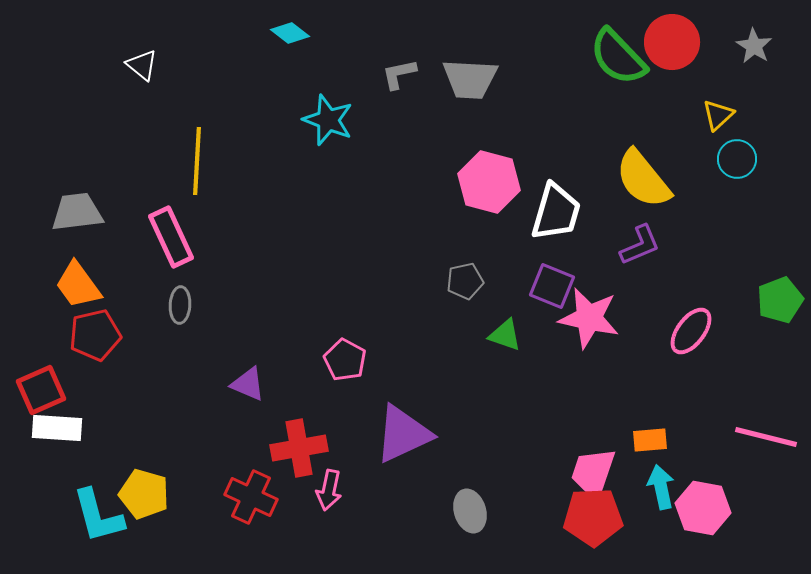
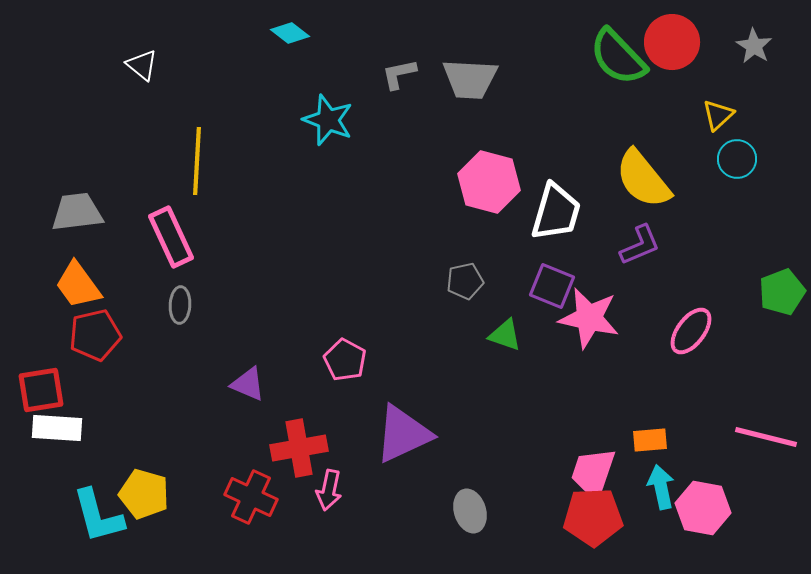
green pentagon at (780, 300): moved 2 px right, 8 px up
red square at (41, 390): rotated 15 degrees clockwise
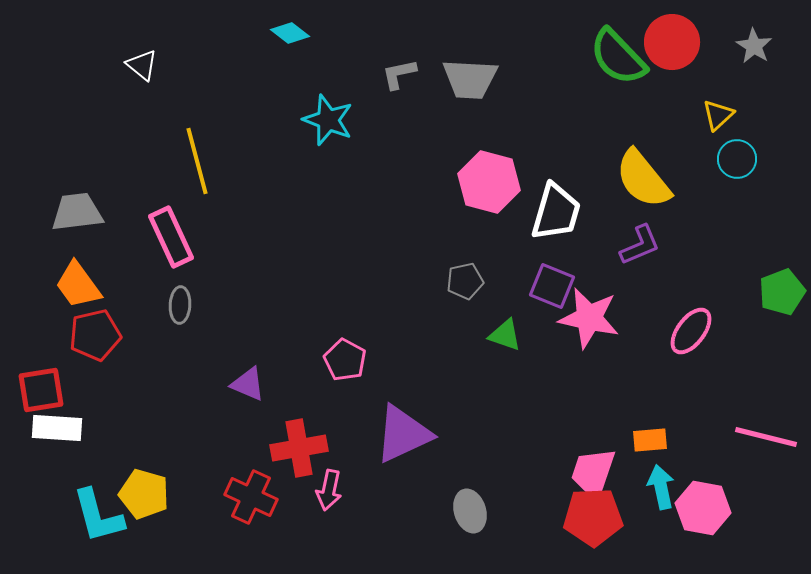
yellow line at (197, 161): rotated 18 degrees counterclockwise
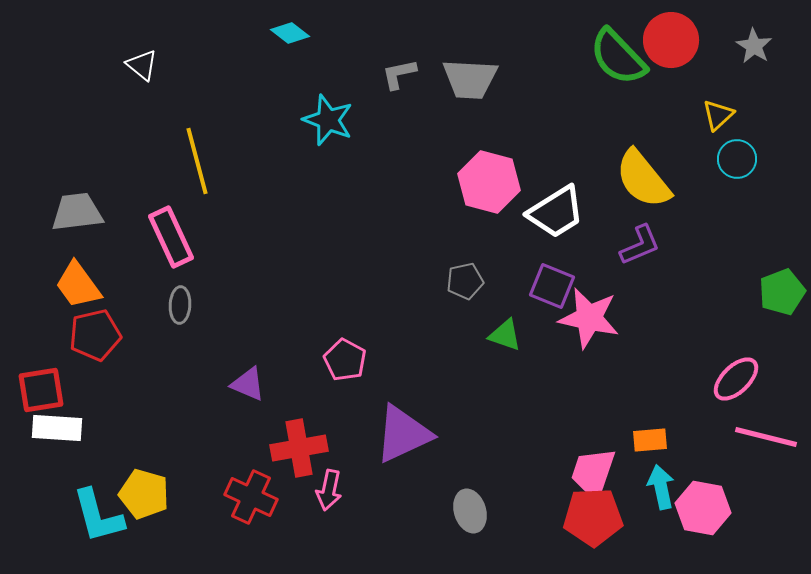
red circle at (672, 42): moved 1 px left, 2 px up
white trapezoid at (556, 212): rotated 42 degrees clockwise
pink ellipse at (691, 331): moved 45 px right, 48 px down; rotated 9 degrees clockwise
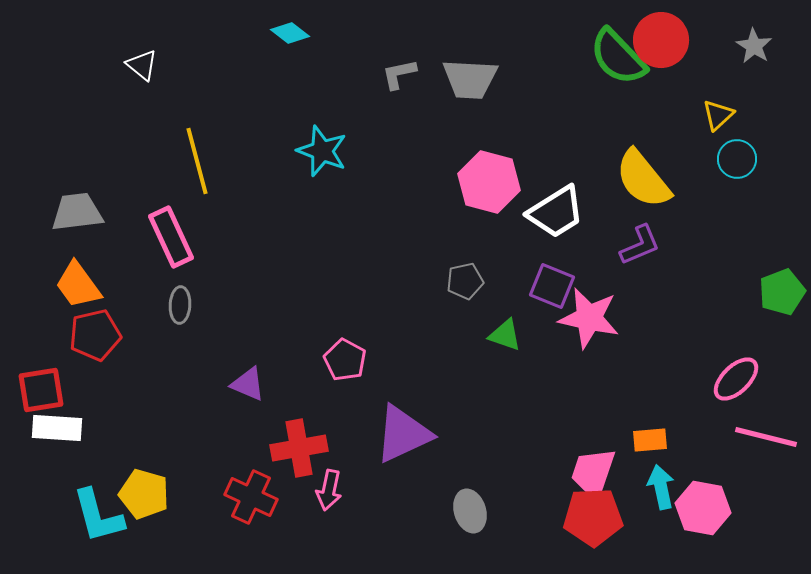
red circle at (671, 40): moved 10 px left
cyan star at (328, 120): moved 6 px left, 31 px down
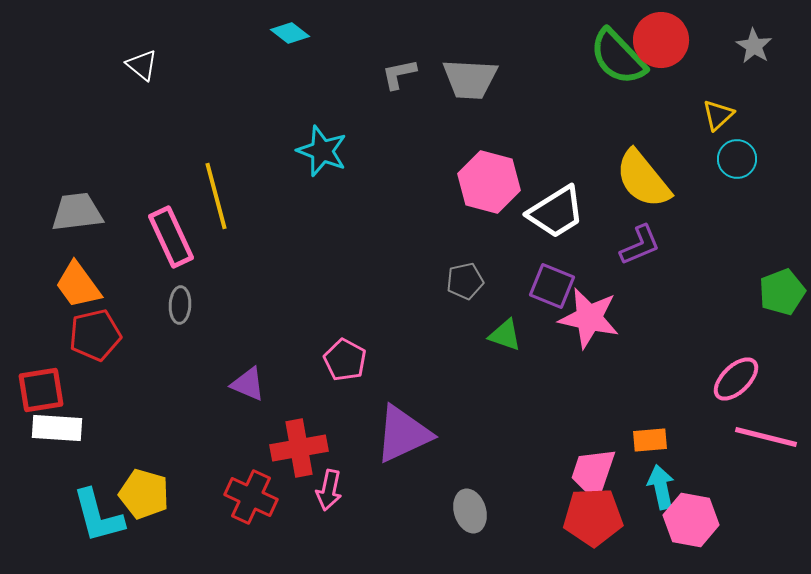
yellow line at (197, 161): moved 19 px right, 35 px down
pink hexagon at (703, 508): moved 12 px left, 12 px down
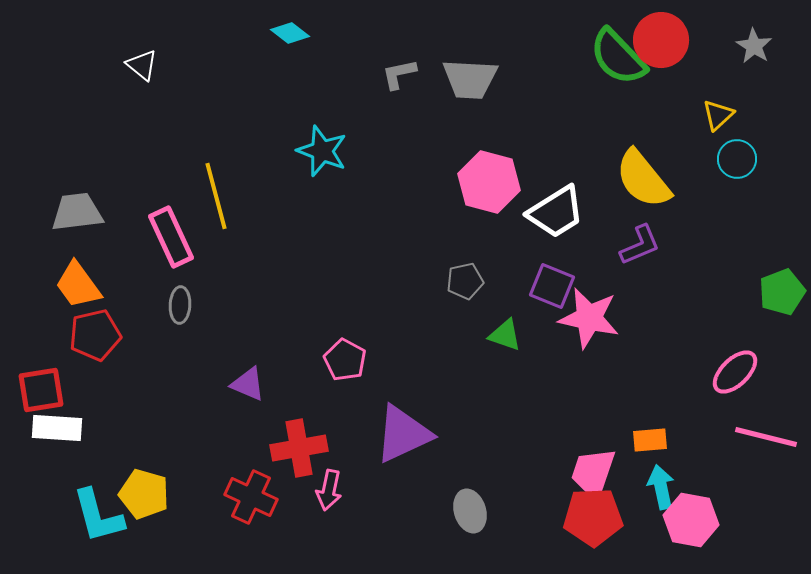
pink ellipse at (736, 379): moved 1 px left, 7 px up
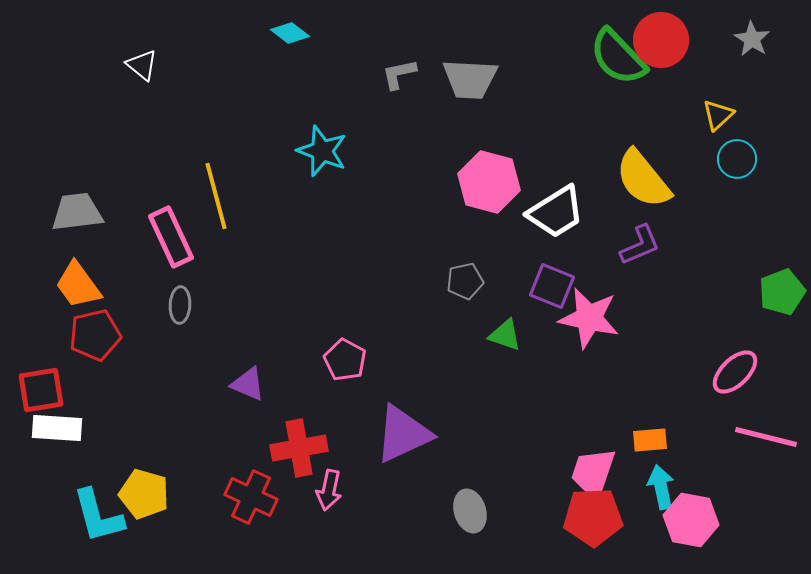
gray star at (754, 46): moved 2 px left, 7 px up
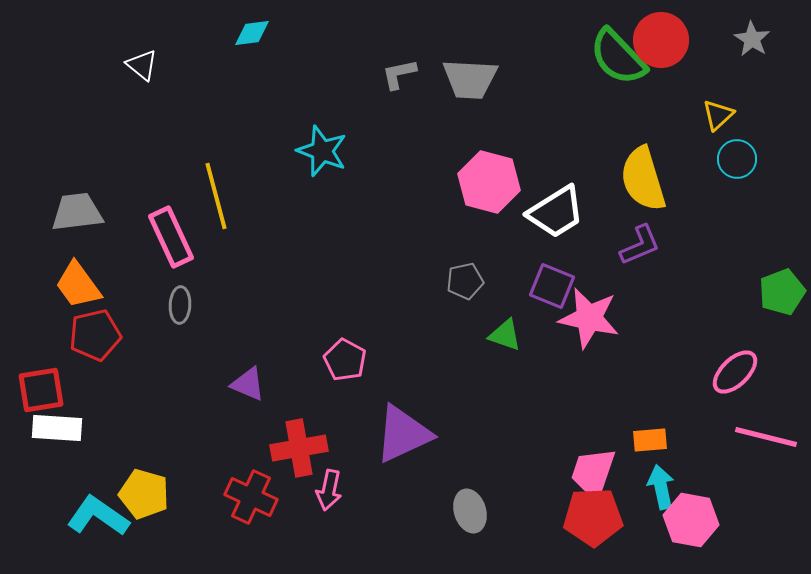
cyan diamond at (290, 33): moved 38 px left; rotated 45 degrees counterclockwise
yellow semicircle at (643, 179): rotated 22 degrees clockwise
cyan L-shape at (98, 516): rotated 140 degrees clockwise
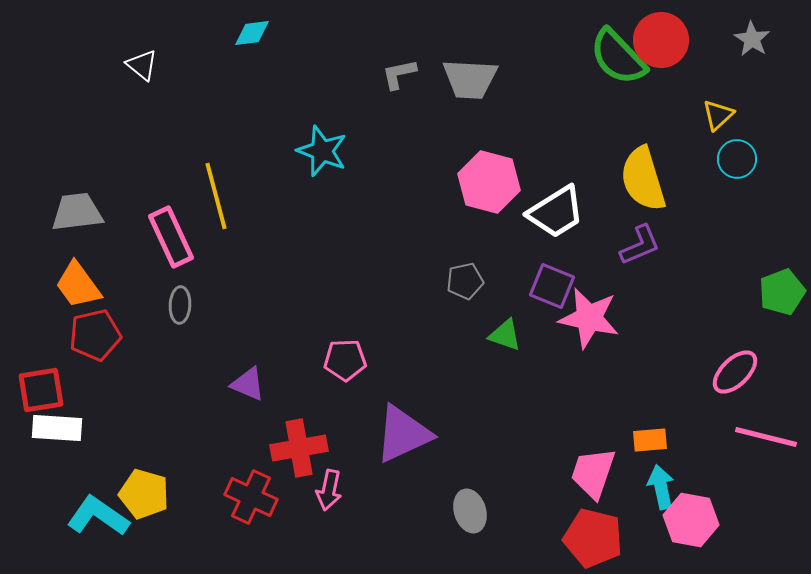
pink pentagon at (345, 360): rotated 30 degrees counterclockwise
red pentagon at (593, 517): moved 21 px down; rotated 16 degrees clockwise
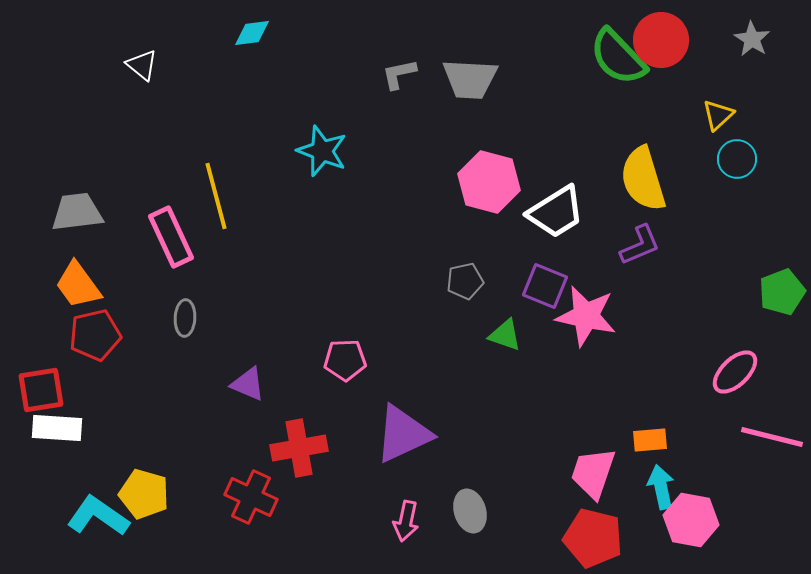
purple square at (552, 286): moved 7 px left
gray ellipse at (180, 305): moved 5 px right, 13 px down
pink star at (589, 318): moved 3 px left, 2 px up
pink line at (766, 437): moved 6 px right
pink arrow at (329, 490): moved 77 px right, 31 px down
